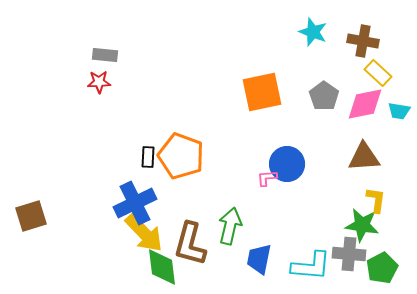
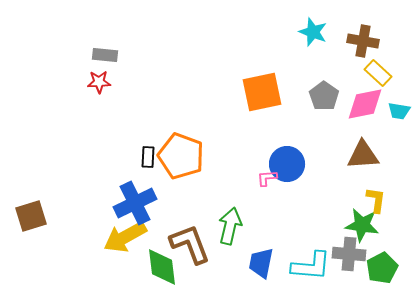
brown triangle: moved 1 px left, 2 px up
yellow arrow: moved 19 px left, 4 px down; rotated 105 degrees clockwise
brown L-shape: rotated 144 degrees clockwise
blue trapezoid: moved 2 px right, 4 px down
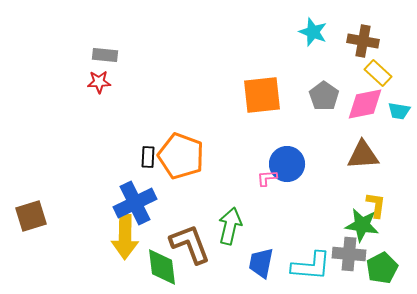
orange square: moved 3 px down; rotated 6 degrees clockwise
yellow L-shape: moved 5 px down
yellow arrow: rotated 60 degrees counterclockwise
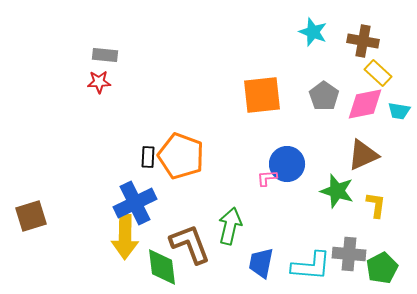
brown triangle: rotated 20 degrees counterclockwise
green star: moved 25 px left, 34 px up; rotated 8 degrees clockwise
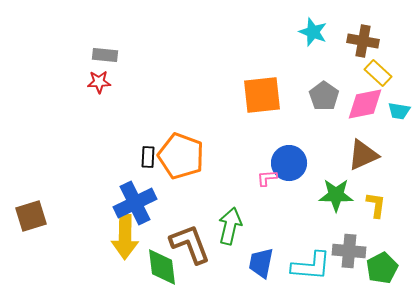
blue circle: moved 2 px right, 1 px up
green star: moved 1 px left, 4 px down; rotated 16 degrees counterclockwise
gray cross: moved 3 px up
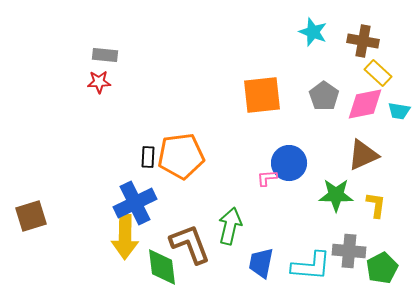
orange pentagon: rotated 27 degrees counterclockwise
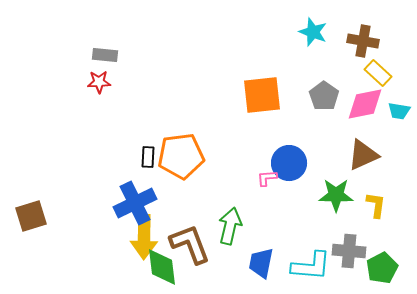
yellow arrow: moved 19 px right
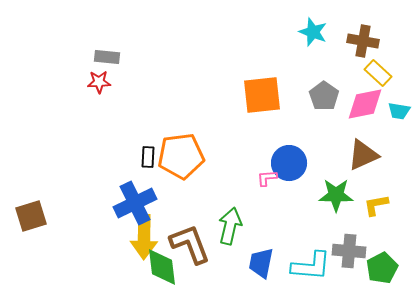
gray rectangle: moved 2 px right, 2 px down
yellow L-shape: rotated 108 degrees counterclockwise
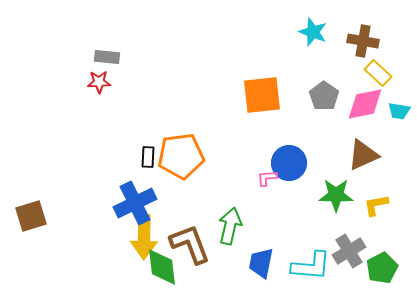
gray cross: rotated 36 degrees counterclockwise
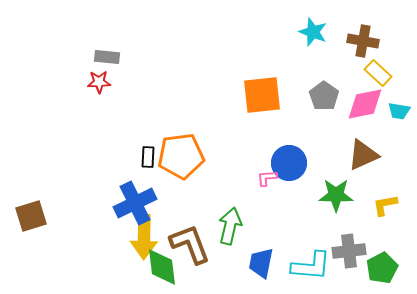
yellow L-shape: moved 9 px right
gray cross: rotated 24 degrees clockwise
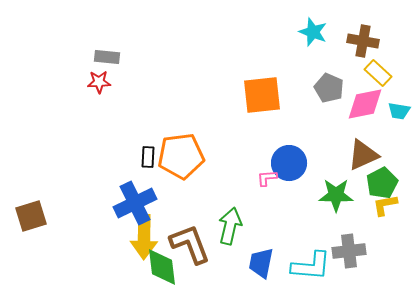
gray pentagon: moved 5 px right, 8 px up; rotated 12 degrees counterclockwise
green pentagon: moved 85 px up
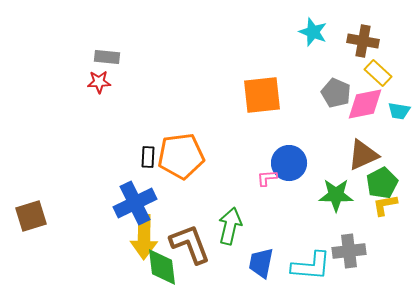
gray pentagon: moved 7 px right, 5 px down
